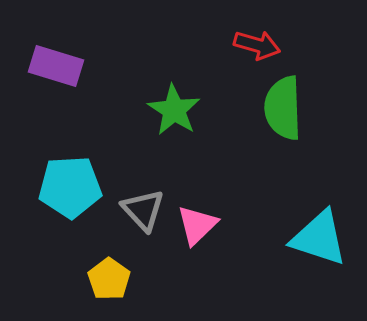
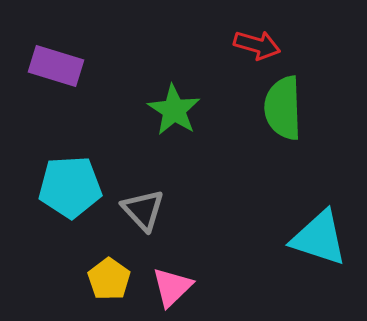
pink triangle: moved 25 px left, 62 px down
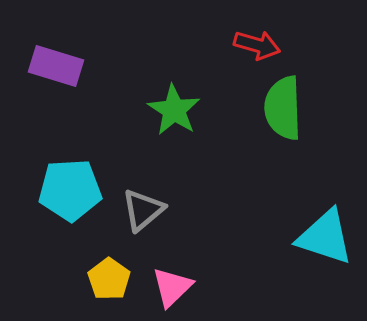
cyan pentagon: moved 3 px down
gray triangle: rotated 33 degrees clockwise
cyan triangle: moved 6 px right, 1 px up
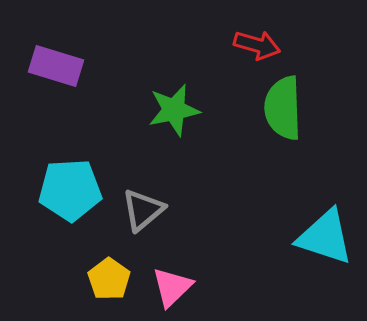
green star: rotated 28 degrees clockwise
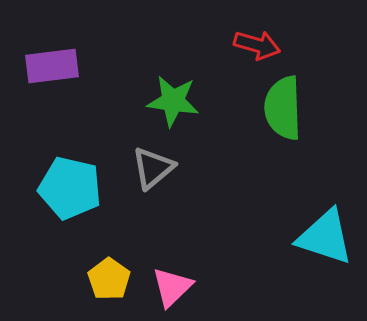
purple rectangle: moved 4 px left; rotated 24 degrees counterclockwise
green star: moved 1 px left, 9 px up; rotated 20 degrees clockwise
cyan pentagon: moved 2 px up; rotated 16 degrees clockwise
gray triangle: moved 10 px right, 42 px up
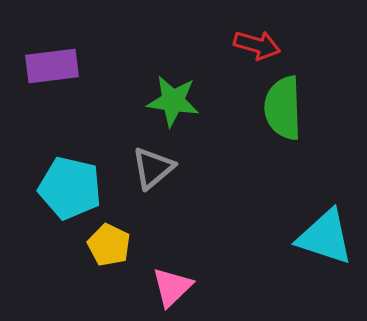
yellow pentagon: moved 34 px up; rotated 9 degrees counterclockwise
